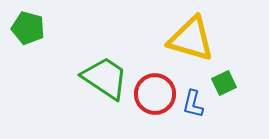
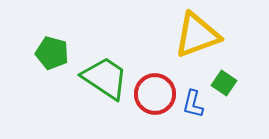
green pentagon: moved 24 px right, 25 px down
yellow triangle: moved 6 px right, 4 px up; rotated 36 degrees counterclockwise
green square: rotated 30 degrees counterclockwise
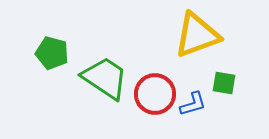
green square: rotated 25 degrees counterclockwise
blue L-shape: rotated 120 degrees counterclockwise
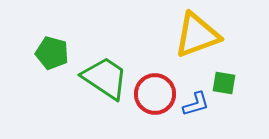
blue L-shape: moved 3 px right
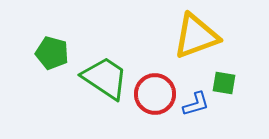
yellow triangle: moved 1 px left, 1 px down
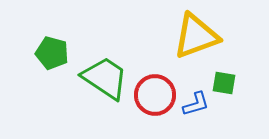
red circle: moved 1 px down
